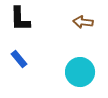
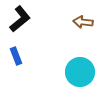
black L-shape: rotated 128 degrees counterclockwise
blue rectangle: moved 3 px left, 3 px up; rotated 18 degrees clockwise
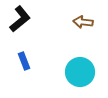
blue rectangle: moved 8 px right, 5 px down
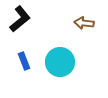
brown arrow: moved 1 px right, 1 px down
cyan circle: moved 20 px left, 10 px up
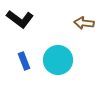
black L-shape: rotated 76 degrees clockwise
cyan circle: moved 2 px left, 2 px up
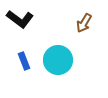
brown arrow: rotated 66 degrees counterclockwise
